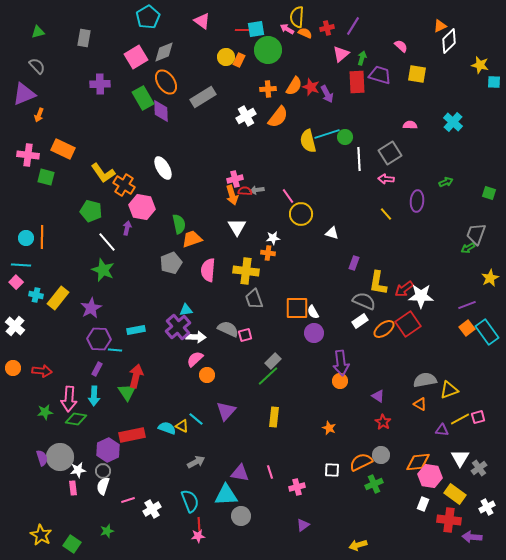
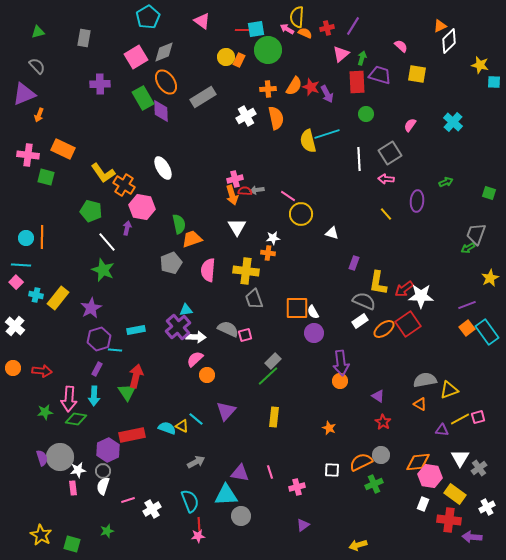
orange semicircle at (278, 117): moved 2 px left, 1 px down; rotated 50 degrees counterclockwise
pink semicircle at (410, 125): rotated 56 degrees counterclockwise
green circle at (345, 137): moved 21 px right, 23 px up
pink line at (288, 196): rotated 21 degrees counterclockwise
purple hexagon at (99, 339): rotated 20 degrees counterclockwise
green square at (72, 544): rotated 18 degrees counterclockwise
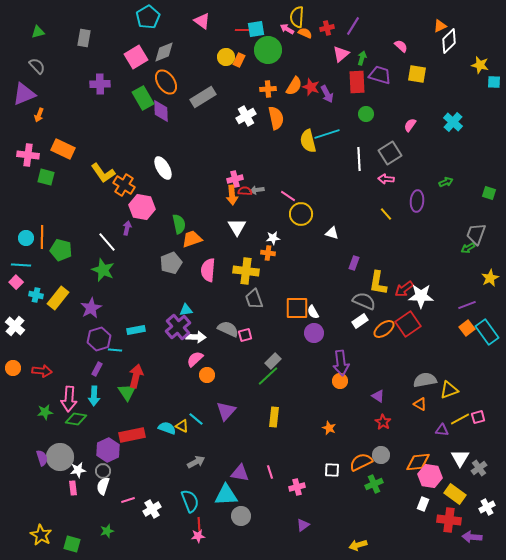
orange arrow at (232, 195): rotated 12 degrees clockwise
green pentagon at (91, 211): moved 30 px left, 39 px down
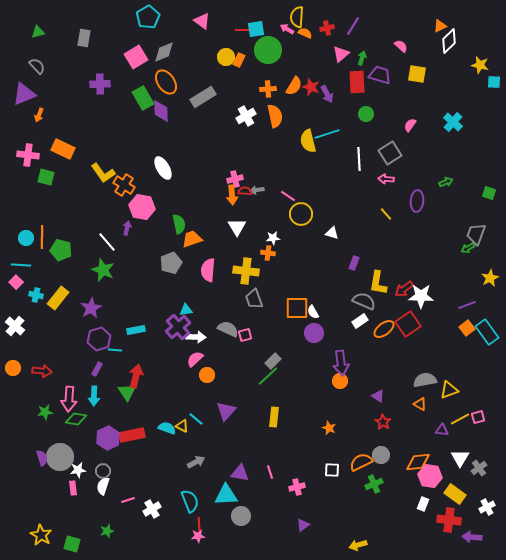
orange semicircle at (276, 118): moved 1 px left, 2 px up
purple hexagon at (108, 450): moved 12 px up
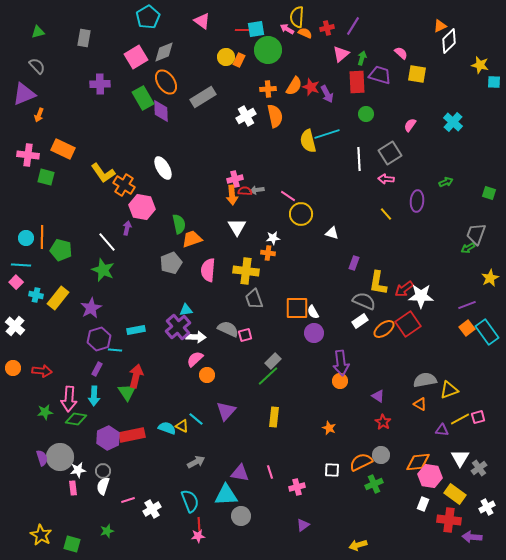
pink semicircle at (401, 46): moved 7 px down
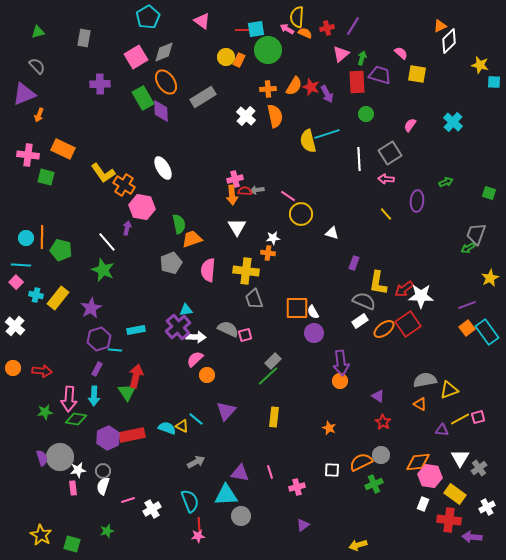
white cross at (246, 116): rotated 18 degrees counterclockwise
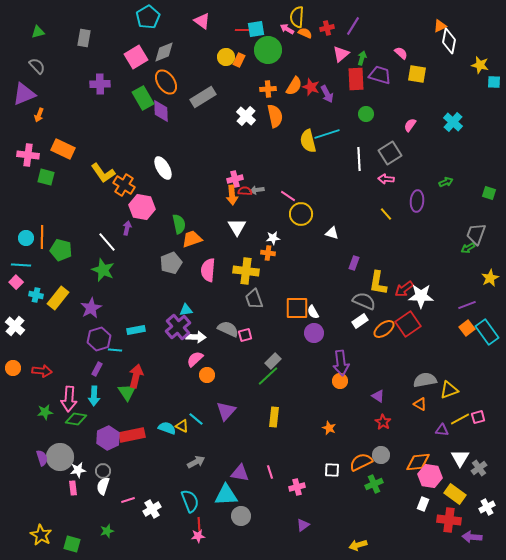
white diamond at (449, 41): rotated 35 degrees counterclockwise
red rectangle at (357, 82): moved 1 px left, 3 px up
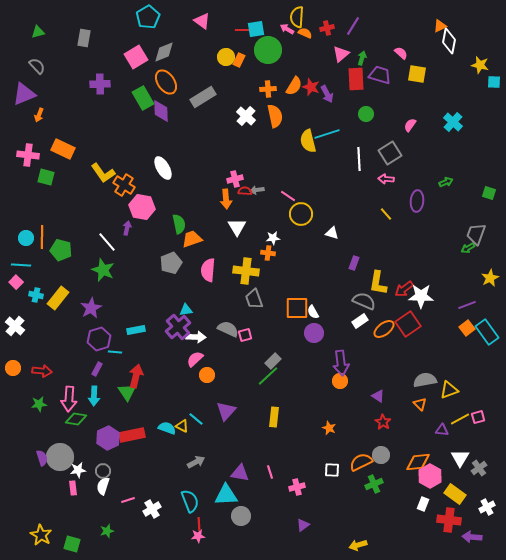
orange arrow at (232, 195): moved 6 px left, 4 px down
cyan line at (115, 350): moved 2 px down
orange triangle at (420, 404): rotated 16 degrees clockwise
green star at (45, 412): moved 6 px left, 8 px up
pink hexagon at (430, 476): rotated 20 degrees clockwise
